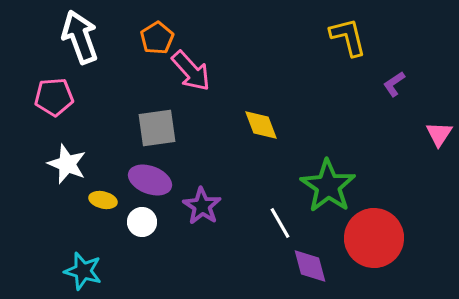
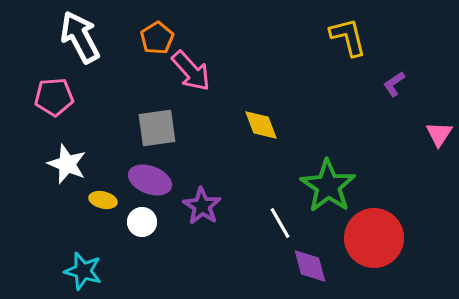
white arrow: rotated 8 degrees counterclockwise
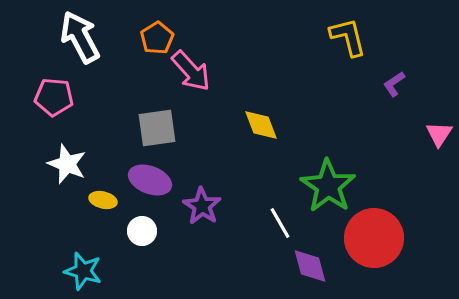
pink pentagon: rotated 9 degrees clockwise
white circle: moved 9 px down
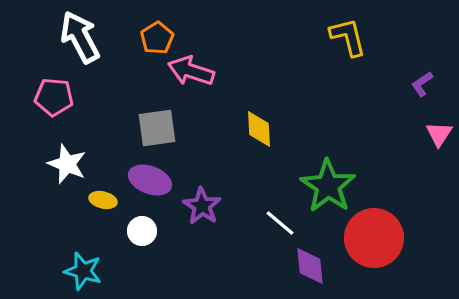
pink arrow: rotated 150 degrees clockwise
purple L-shape: moved 28 px right
yellow diamond: moved 2 px left, 4 px down; rotated 18 degrees clockwise
white line: rotated 20 degrees counterclockwise
purple diamond: rotated 9 degrees clockwise
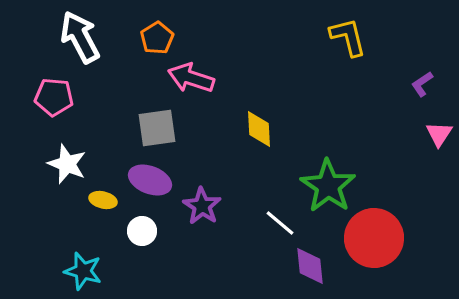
pink arrow: moved 7 px down
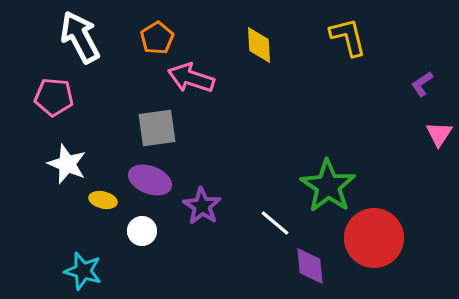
yellow diamond: moved 84 px up
white line: moved 5 px left
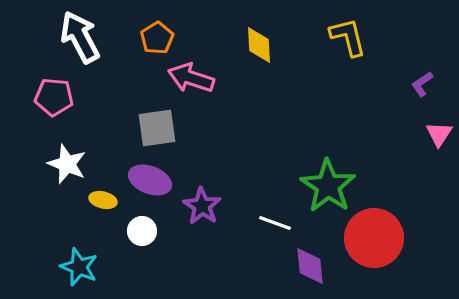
white line: rotated 20 degrees counterclockwise
cyan star: moved 4 px left, 4 px up; rotated 6 degrees clockwise
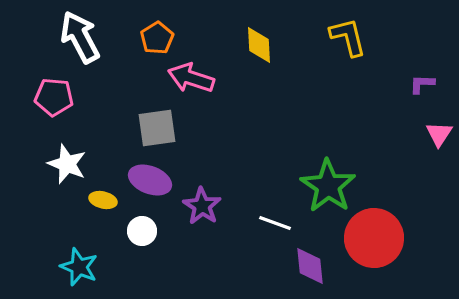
purple L-shape: rotated 36 degrees clockwise
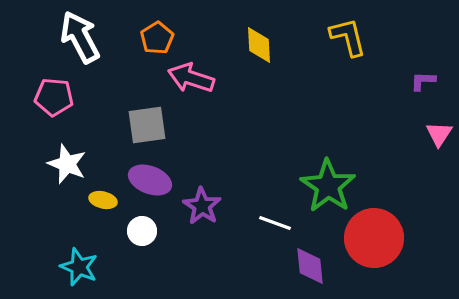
purple L-shape: moved 1 px right, 3 px up
gray square: moved 10 px left, 3 px up
